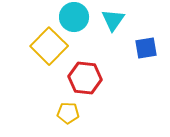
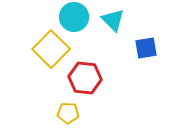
cyan triangle: rotated 20 degrees counterclockwise
yellow square: moved 2 px right, 3 px down
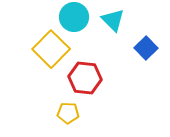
blue square: rotated 35 degrees counterclockwise
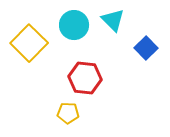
cyan circle: moved 8 px down
yellow square: moved 22 px left, 6 px up
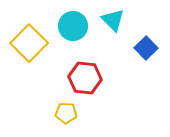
cyan circle: moved 1 px left, 1 px down
yellow pentagon: moved 2 px left
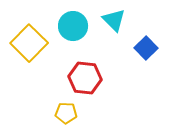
cyan triangle: moved 1 px right
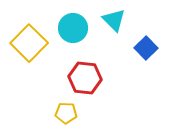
cyan circle: moved 2 px down
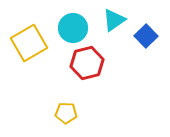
cyan triangle: rotated 40 degrees clockwise
yellow square: rotated 15 degrees clockwise
blue square: moved 12 px up
red hexagon: moved 2 px right, 15 px up; rotated 20 degrees counterclockwise
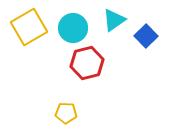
yellow square: moved 16 px up
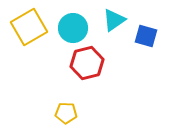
blue square: rotated 30 degrees counterclockwise
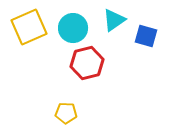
yellow square: rotated 6 degrees clockwise
